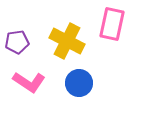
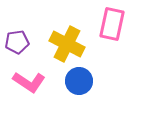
yellow cross: moved 3 px down
blue circle: moved 2 px up
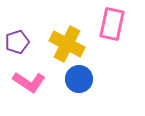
purple pentagon: rotated 10 degrees counterclockwise
blue circle: moved 2 px up
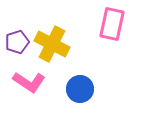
yellow cross: moved 15 px left
blue circle: moved 1 px right, 10 px down
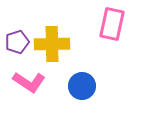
yellow cross: rotated 28 degrees counterclockwise
blue circle: moved 2 px right, 3 px up
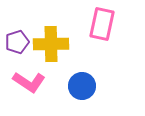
pink rectangle: moved 10 px left
yellow cross: moved 1 px left
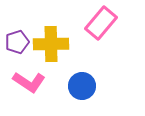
pink rectangle: moved 1 px left, 1 px up; rotated 28 degrees clockwise
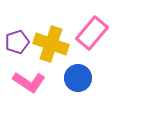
pink rectangle: moved 9 px left, 10 px down
yellow cross: rotated 20 degrees clockwise
blue circle: moved 4 px left, 8 px up
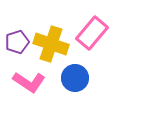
blue circle: moved 3 px left
